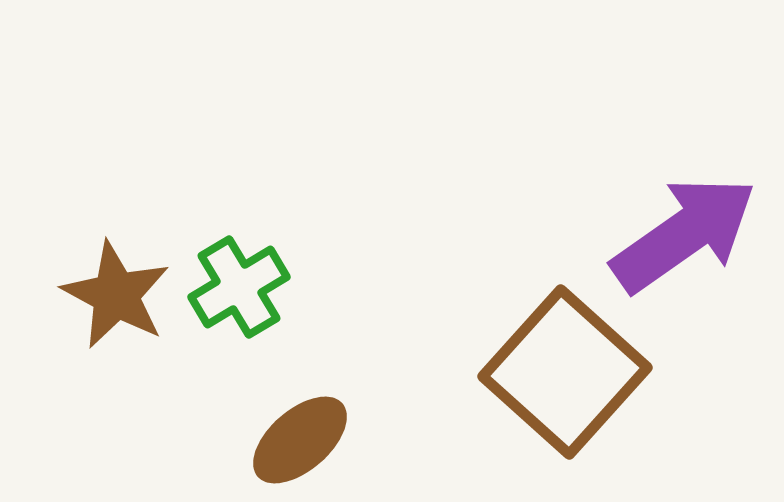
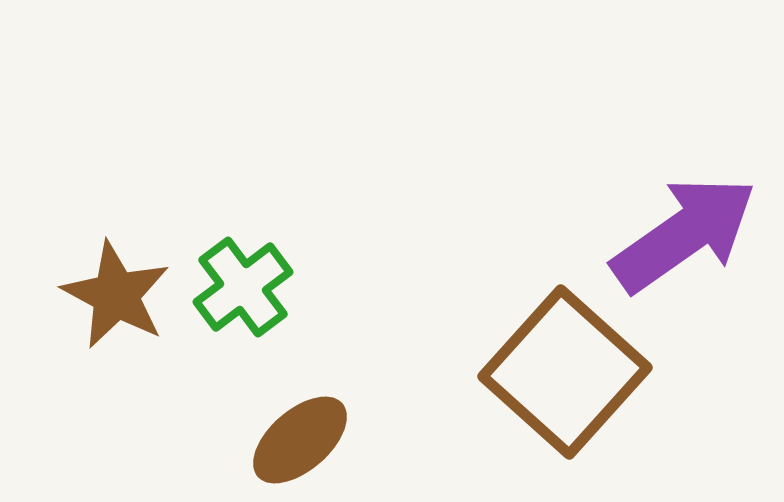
green cross: moved 4 px right; rotated 6 degrees counterclockwise
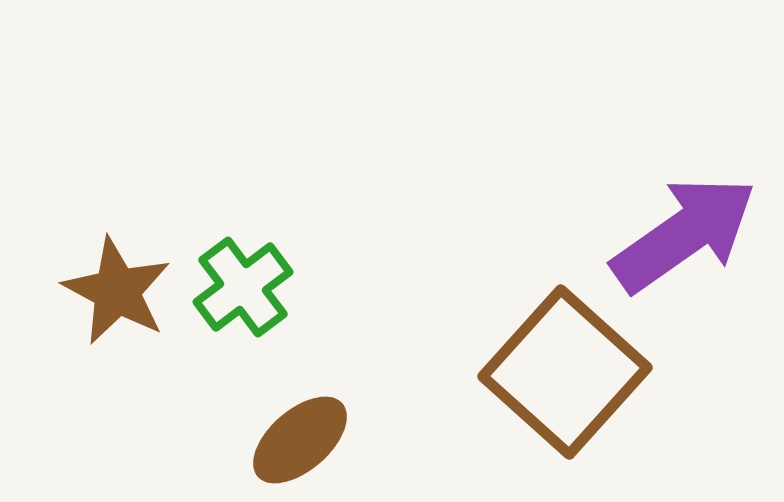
brown star: moved 1 px right, 4 px up
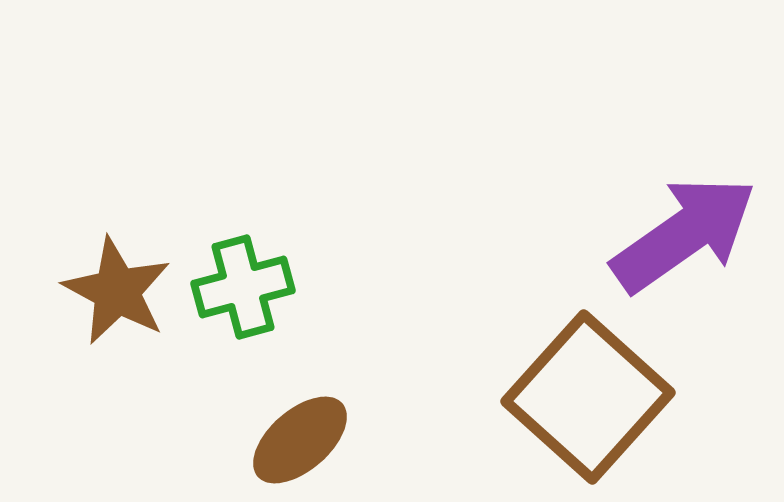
green cross: rotated 22 degrees clockwise
brown square: moved 23 px right, 25 px down
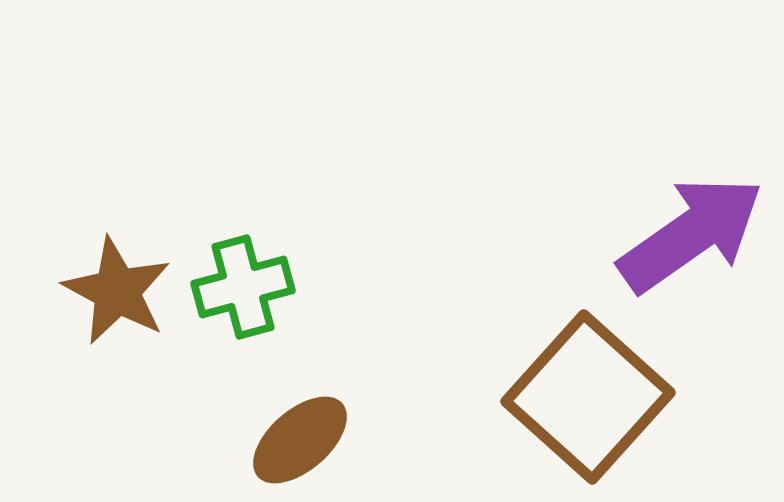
purple arrow: moved 7 px right
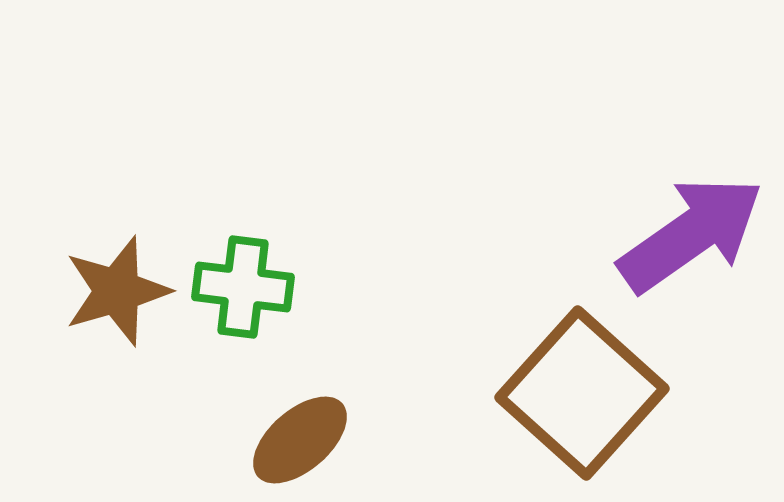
green cross: rotated 22 degrees clockwise
brown star: rotated 28 degrees clockwise
brown square: moved 6 px left, 4 px up
